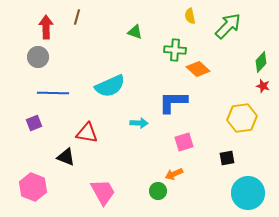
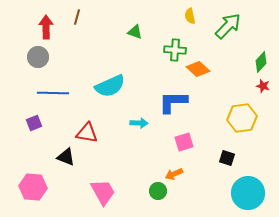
black square: rotated 28 degrees clockwise
pink hexagon: rotated 16 degrees counterclockwise
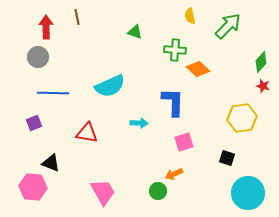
brown line: rotated 28 degrees counterclockwise
blue L-shape: rotated 92 degrees clockwise
black triangle: moved 15 px left, 6 px down
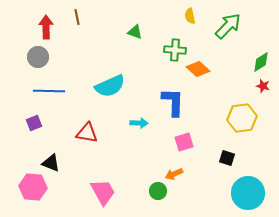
green diamond: rotated 15 degrees clockwise
blue line: moved 4 px left, 2 px up
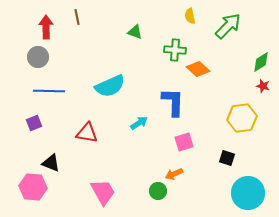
cyan arrow: rotated 36 degrees counterclockwise
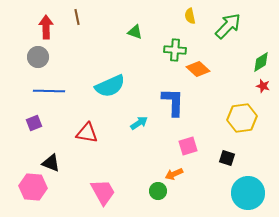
pink square: moved 4 px right, 4 px down
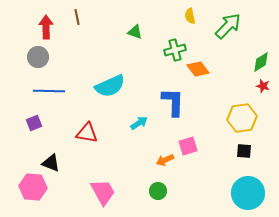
green cross: rotated 20 degrees counterclockwise
orange diamond: rotated 10 degrees clockwise
black square: moved 17 px right, 7 px up; rotated 14 degrees counterclockwise
orange arrow: moved 9 px left, 14 px up
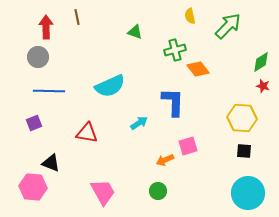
yellow hexagon: rotated 12 degrees clockwise
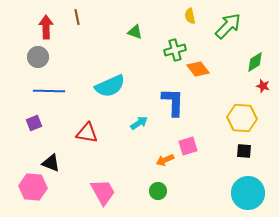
green diamond: moved 6 px left
